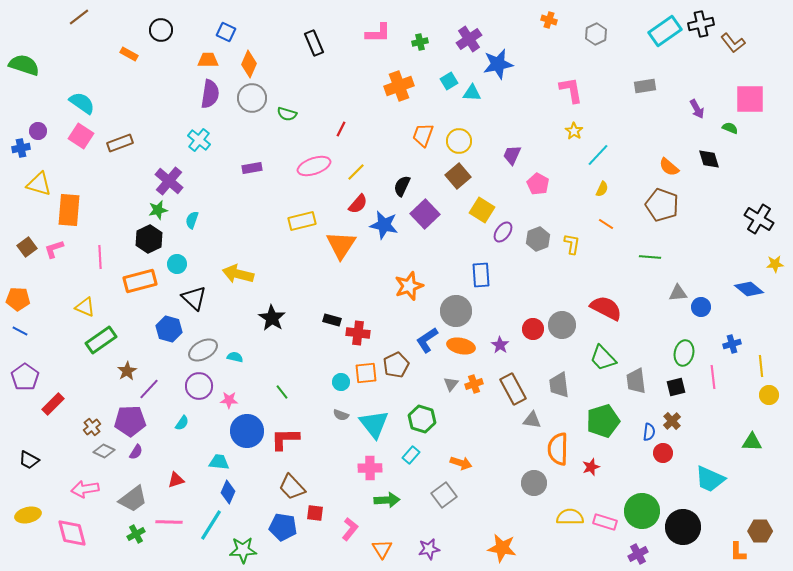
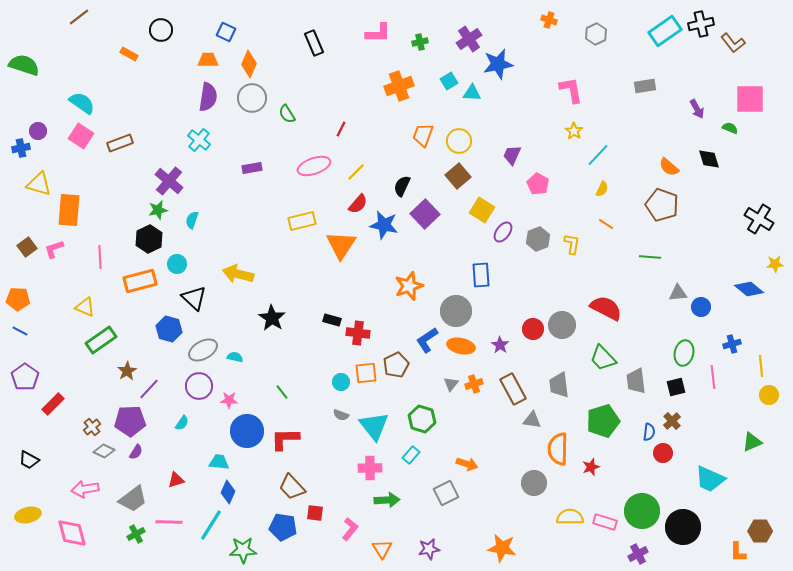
purple semicircle at (210, 94): moved 2 px left, 3 px down
green semicircle at (287, 114): rotated 42 degrees clockwise
cyan triangle at (374, 424): moved 2 px down
green triangle at (752, 442): rotated 25 degrees counterclockwise
orange arrow at (461, 463): moved 6 px right, 1 px down
gray square at (444, 495): moved 2 px right, 2 px up; rotated 10 degrees clockwise
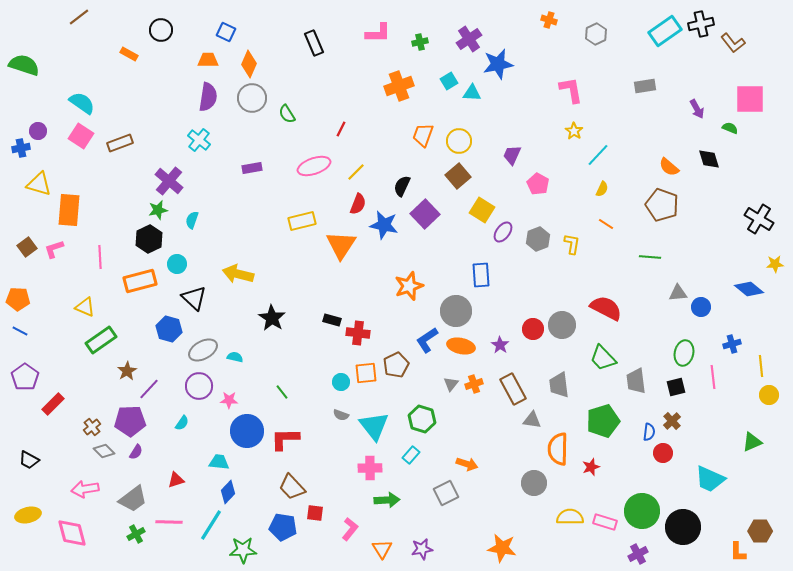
red semicircle at (358, 204): rotated 20 degrees counterclockwise
gray diamond at (104, 451): rotated 20 degrees clockwise
blue diamond at (228, 492): rotated 20 degrees clockwise
purple star at (429, 549): moved 7 px left
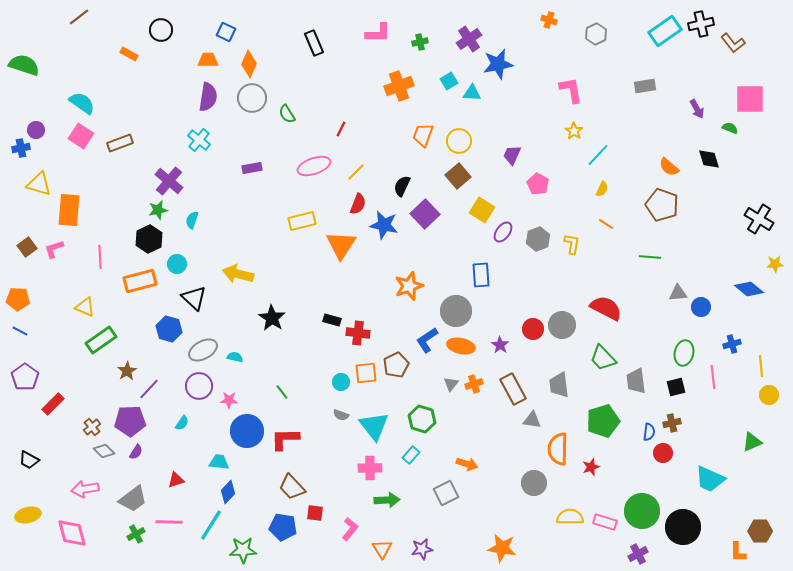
purple circle at (38, 131): moved 2 px left, 1 px up
brown cross at (672, 421): moved 2 px down; rotated 30 degrees clockwise
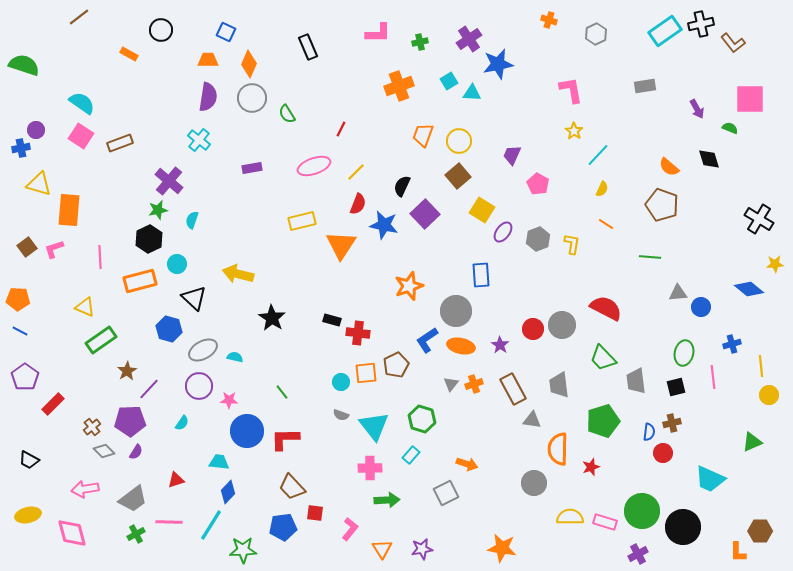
black rectangle at (314, 43): moved 6 px left, 4 px down
blue pentagon at (283, 527): rotated 16 degrees counterclockwise
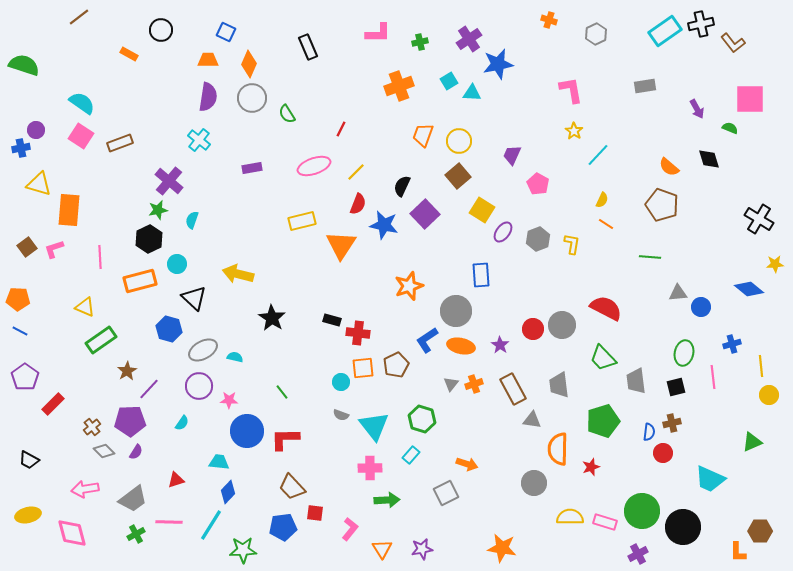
yellow semicircle at (602, 189): moved 11 px down
orange square at (366, 373): moved 3 px left, 5 px up
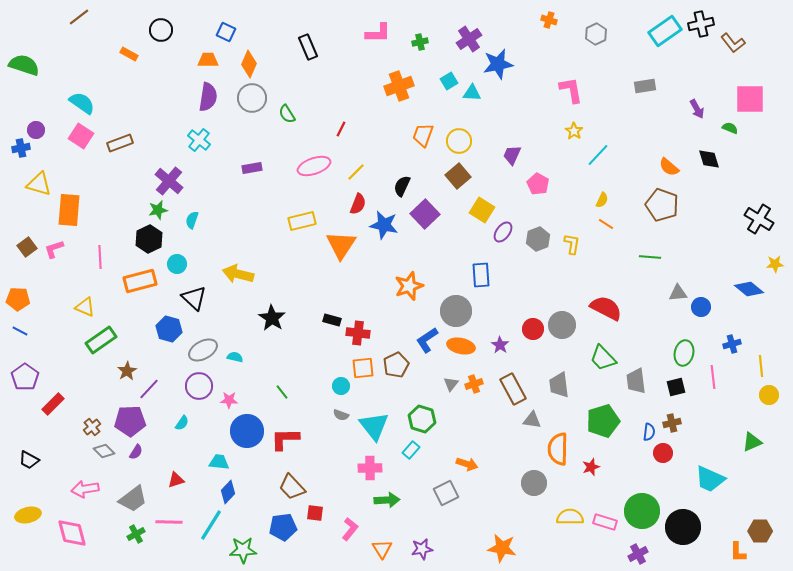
cyan circle at (341, 382): moved 4 px down
cyan rectangle at (411, 455): moved 5 px up
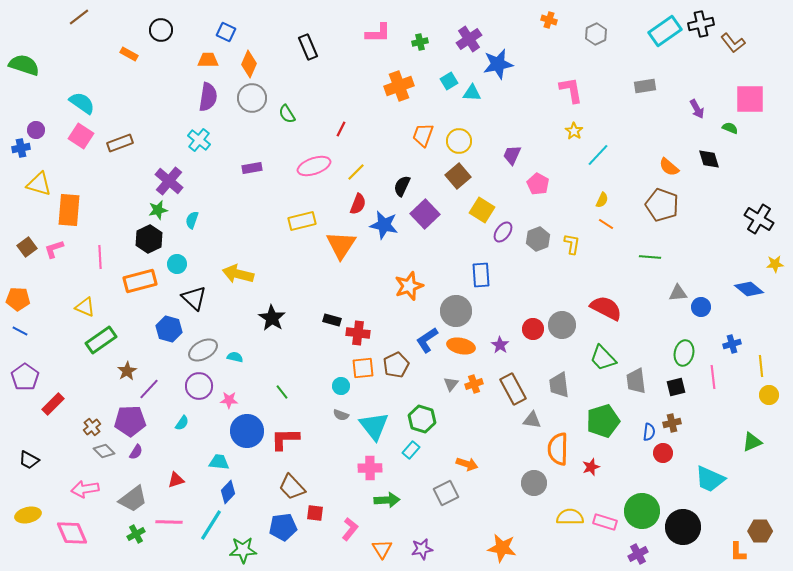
pink diamond at (72, 533): rotated 8 degrees counterclockwise
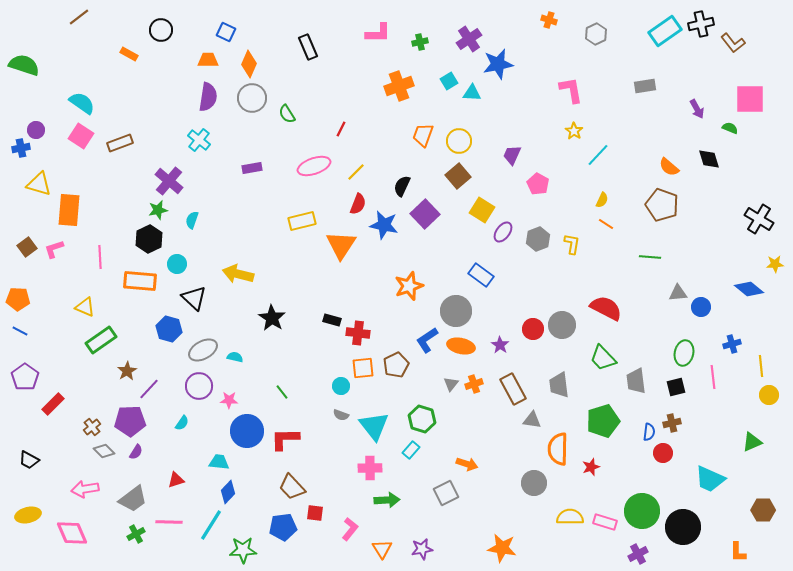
blue rectangle at (481, 275): rotated 50 degrees counterclockwise
orange rectangle at (140, 281): rotated 20 degrees clockwise
brown hexagon at (760, 531): moved 3 px right, 21 px up
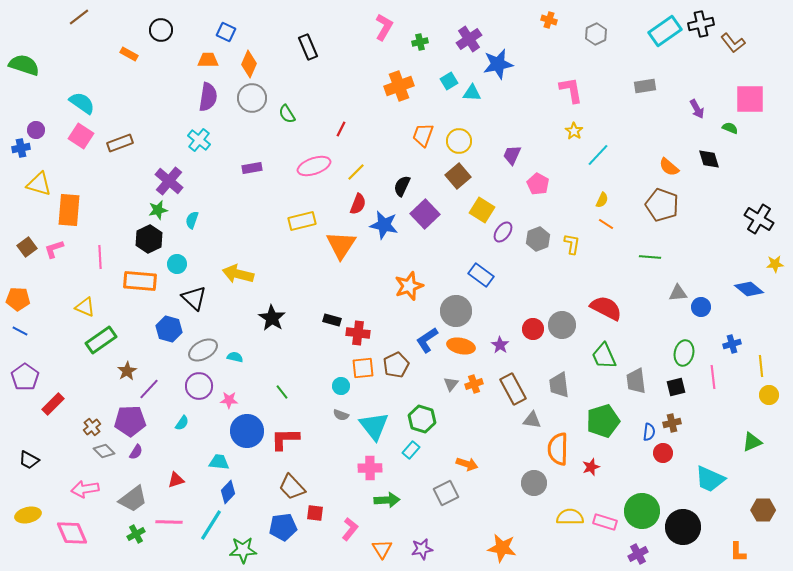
pink L-shape at (378, 33): moved 6 px right, 6 px up; rotated 60 degrees counterclockwise
green trapezoid at (603, 358): moved 1 px right, 2 px up; rotated 20 degrees clockwise
